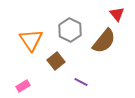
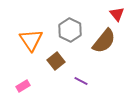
purple line: moved 1 px up
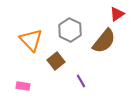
red triangle: rotated 35 degrees clockwise
orange triangle: rotated 10 degrees counterclockwise
purple line: rotated 32 degrees clockwise
pink rectangle: rotated 40 degrees clockwise
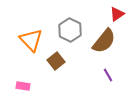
purple line: moved 27 px right, 6 px up
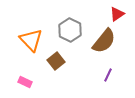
purple line: rotated 56 degrees clockwise
pink rectangle: moved 2 px right, 4 px up; rotated 16 degrees clockwise
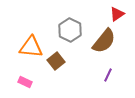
orange triangle: moved 7 px down; rotated 40 degrees counterclockwise
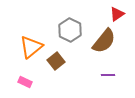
orange triangle: rotated 45 degrees counterclockwise
purple line: rotated 64 degrees clockwise
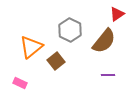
pink rectangle: moved 5 px left, 1 px down
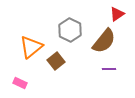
purple line: moved 1 px right, 6 px up
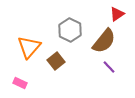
orange triangle: moved 2 px left; rotated 10 degrees counterclockwise
purple line: moved 2 px up; rotated 48 degrees clockwise
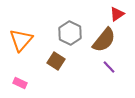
gray hexagon: moved 3 px down
brown semicircle: moved 1 px up
orange triangle: moved 8 px left, 7 px up
brown square: rotated 18 degrees counterclockwise
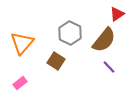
orange triangle: moved 1 px right, 3 px down
pink rectangle: rotated 64 degrees counterclockwise
